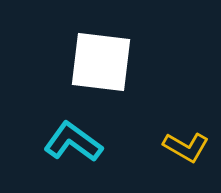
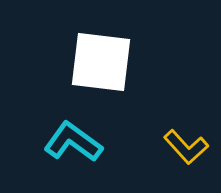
yellow L-shape: rotated 18 degrees clockwise
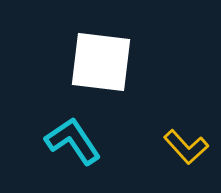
cyan L-shape: moved 1 px up; rotated 20 degrees clockwise
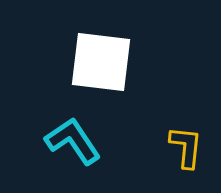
yellow L-shape: rotated 132 degrees counterclockwise
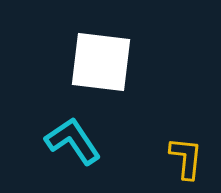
yellow L-shape: moved 11 px down
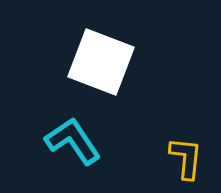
white square: rotated 14 degrees clockwise
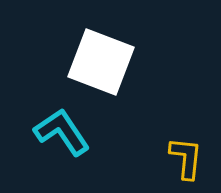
cyan L-shape: moved 11 px left, 9 px up
